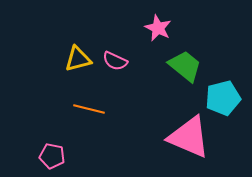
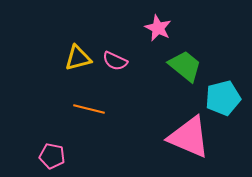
yellow triangle: moved 1 px up
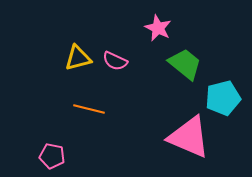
green trapezoid: moved 2 px up
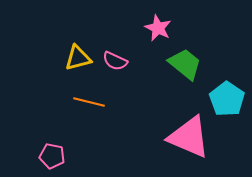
cyan pentagon: moved 4 px right, 1 px down; rotated 24 degrees counterclockwise
orange line: moved 7 px up
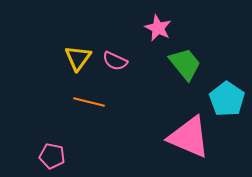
yellow triangle: rotated 40 degrees counterclockwise
green trapezoid: rotated 12 degrees clockwise
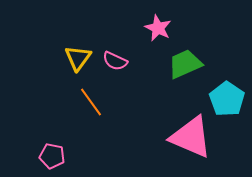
green trapezoid: rotated 75 degrees counterclockwise
orange line: moved 2 px right; rotated 40 degrees clockwise
pink triangle: moved 2 px right
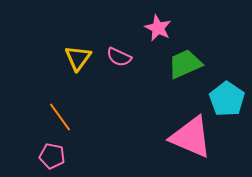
pink semicircle: moved 4 px right, 4 px up
orange line: moved 31 px left, 15 px down
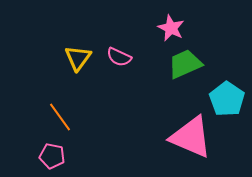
pink star: moved 13 px right
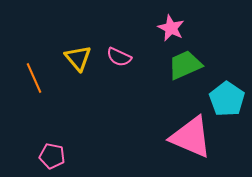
yellow triangle: rotated 16 degrees counterclockwise
green trapezoid: moved 1 px down
orange line: moved 26 px left, 39 px up; rotated 12 degrees clockwise
